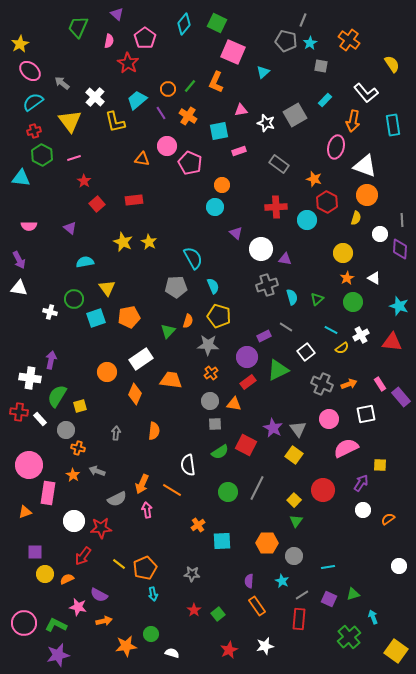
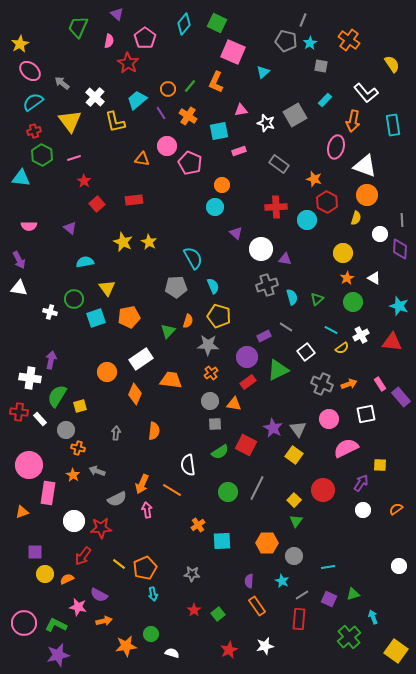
orange triangle at (25, 512): moved 3 px left
orange semicircle at (388, 519): moved 8 px right, 10 px up
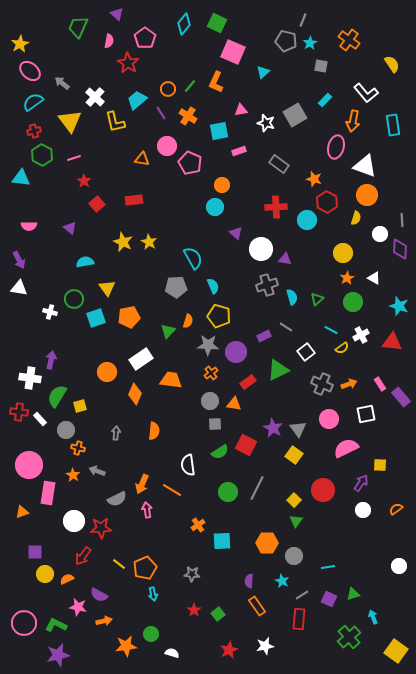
purple circle at (247, 357): moved 11 px left, 5 px up
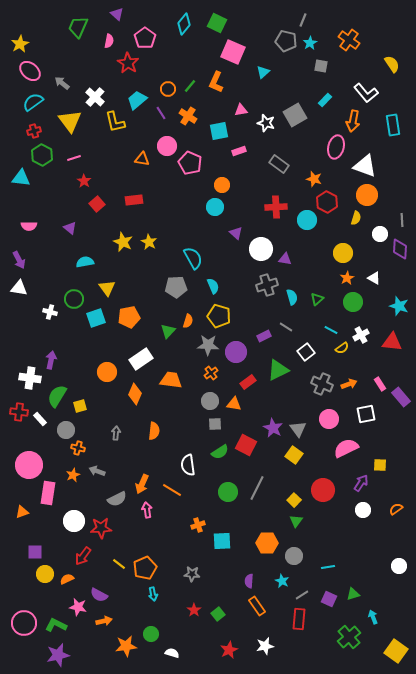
orange star at (73, 475): rotated 16 degrees clockwise
orange cross at (198, 525): rotated 16 degrees clockwise
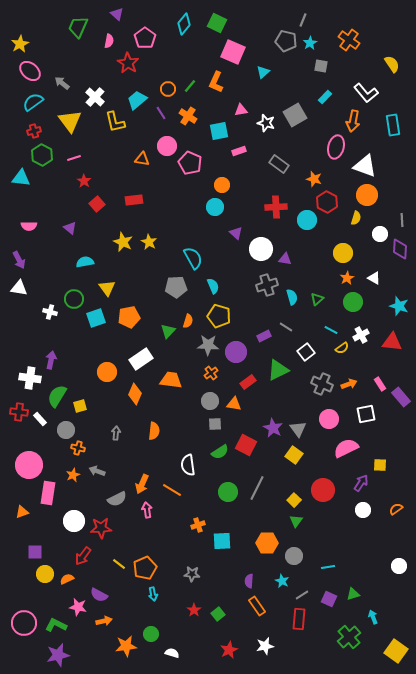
cyan rectangle at (325, 100): moved 3 px up
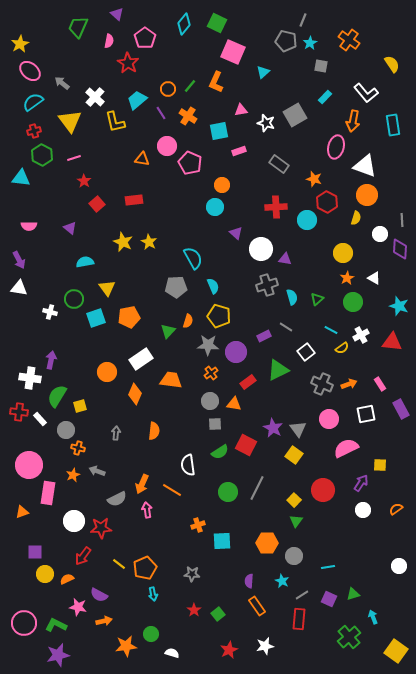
purple rectangle at (401, 397): moved 12 px down; rotated 12 degrees clockwise
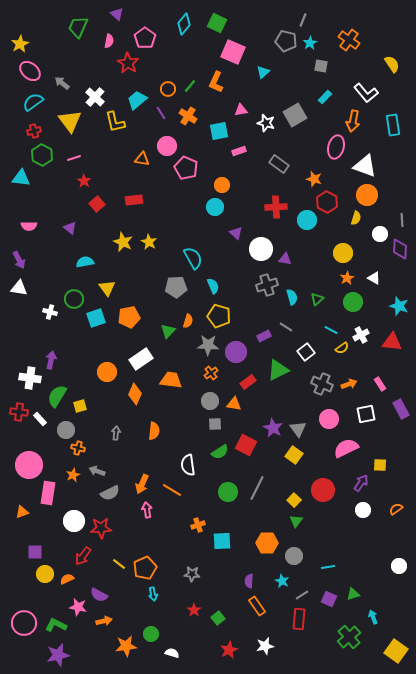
pink pentagon at (190, 163): moved 4 px left, 5 px down
gray semicircle at (117, 499): moved 7 px left, 6 px up
green square at (218, 614): moved 4 px down
